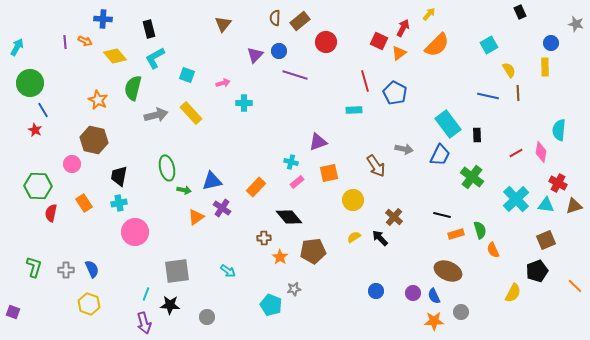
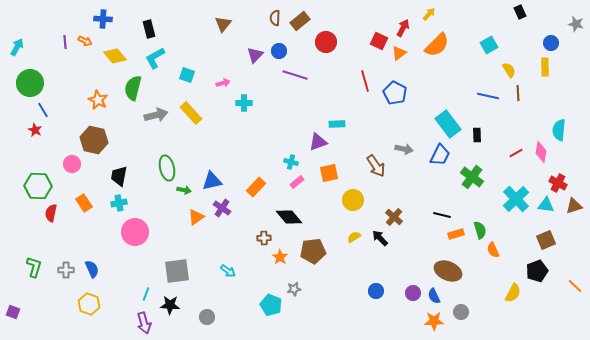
cyan rectangle at (354, 110): moved 17 px left, 14 px down
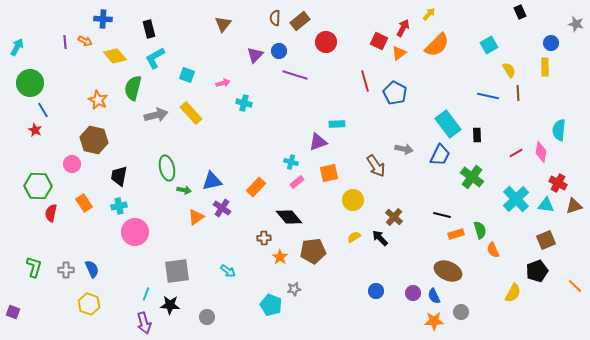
cyan cross at (244, 103): rotated 14 degrees clockwise
cyan cross at (119, 203): moved 3 px down
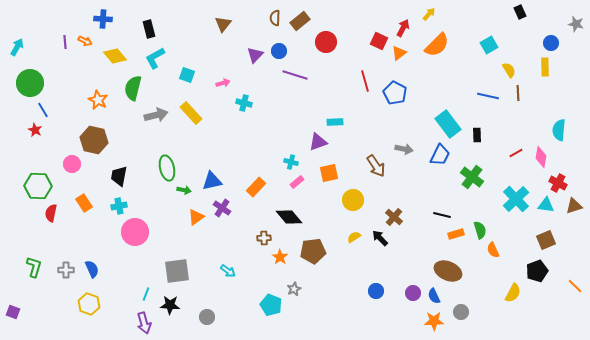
cyan rectangle at (337, 124): moved 2 px left, 2 px up
pink diamond at (541, 152): moved 5 px down
gray star at (294, 289): rotated 16 degrees counterclockwise
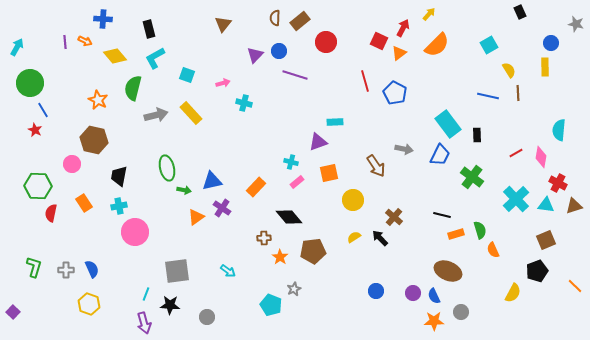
purple square at (13, 312): rotated 24 degrees clockwise
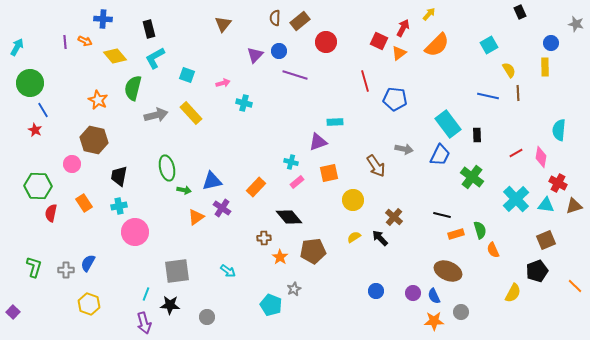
blue pentagon at (395, 93): moved 6 px down; rotated 20 degrees counterclockwise
blue semicircle at (92, 269): moved 4 px left, 6 px up; rotated 126 degrees counterclockwise
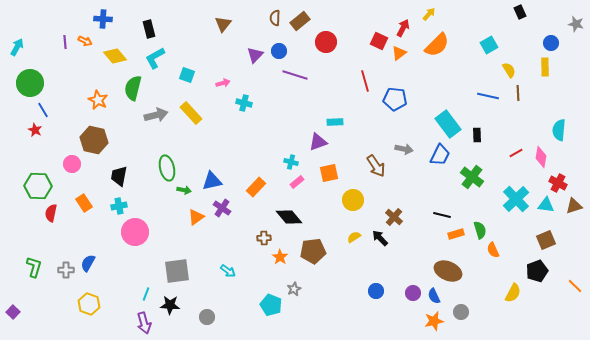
orange star at (434, 321): rotated 12 degrees counterclockwise
